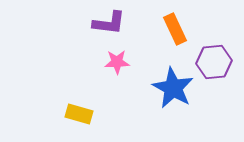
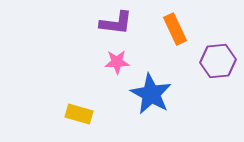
purple L-shape: moved 7 px right
purple hexagon: moved 4 px right, 1 px up
blue star: moved 22 px left, 6 px down
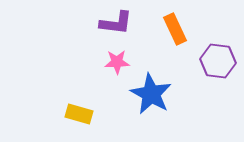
purple hexagon: rotated 12 degrees clockwise
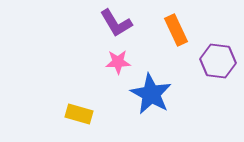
purple L-shape: rotated 52 degrees clockwise
orange rectangle: moved 1 px right, 1 px down
pink star: moved 1 px right
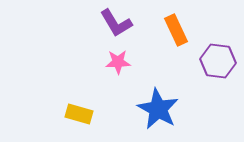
blue star: moved 7 px right, 15 px down
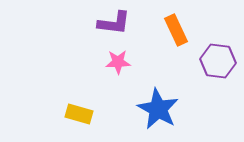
purple L-shape: moved 2 px left; rotated 52 degrees counterclockwise
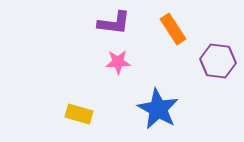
orange rectangle: moved 3 px left, 1 px up; rotated 8 degrees counterclockwise
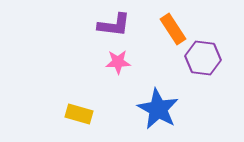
purple L-shape: moved 2 px down
purple hexagon: moved 15 px left, 3 px up
